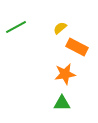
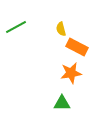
yellow semicircle: moved 1 px right, 1 px down; rotated 64 degrees counterclockwise
orange star: moved 6 px right, 1 px up
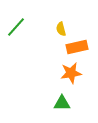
green line: rotated 20 degrees counterclockwise
orange rectangle: rotated 40 degrees counterclockwise
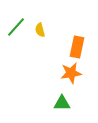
yellow semicircle: moved 21 px left, 1 px down
orange rectangle: rotated 65 degrees counterclockwise
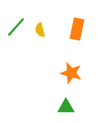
orange rectangle: moved 18 px up
orange star: rotated 25 degrees clockwise
green triangle: moved 4 px right, 4 px down
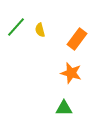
orange rectangle: moved 10 px down; rotated 25 degrees clockwise
green triangle: moved 2 px left, 1 px down
